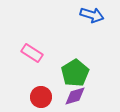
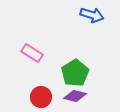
purple diamond: rotated 30 degrees clockwise
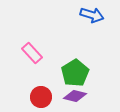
pink rectangle: rotated 15 degrees clockwise
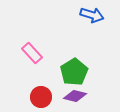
green pentagon: moved 1 px left, 1 px up
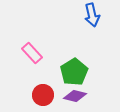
blue arrow: rotated 60 degrees clockwise
red circle: moved 2 px right, 2 px up
